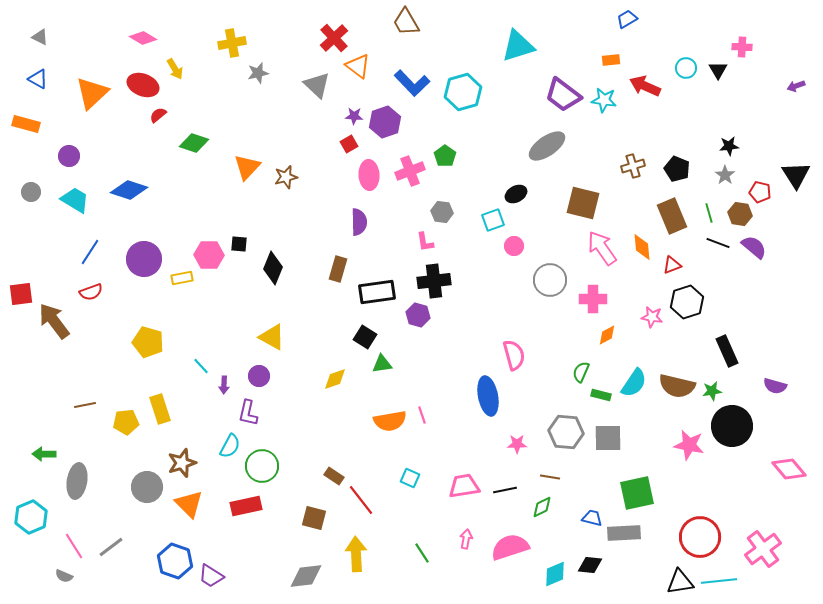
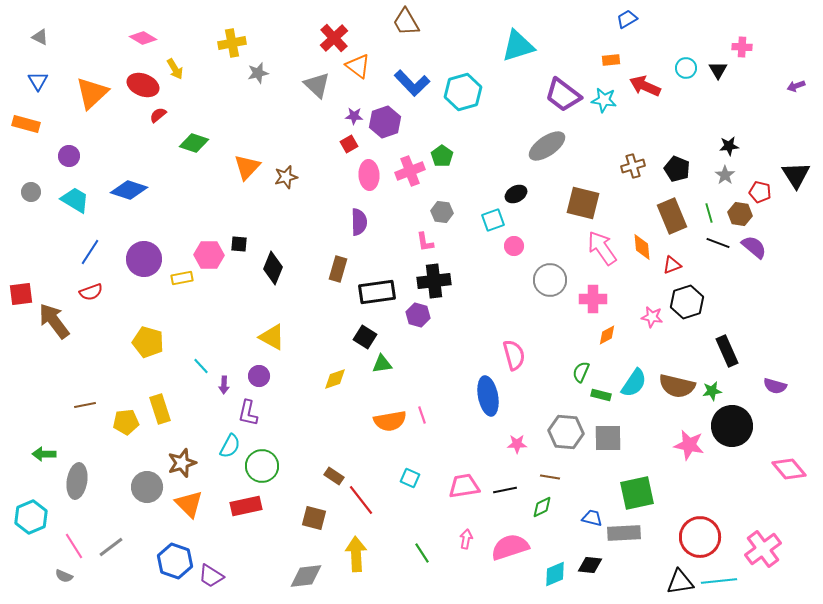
blue triangle at (38, 79): moved 2 px down; rotated 30 degrees clockwise
green pentagon at (445, 156): moved 3 px left
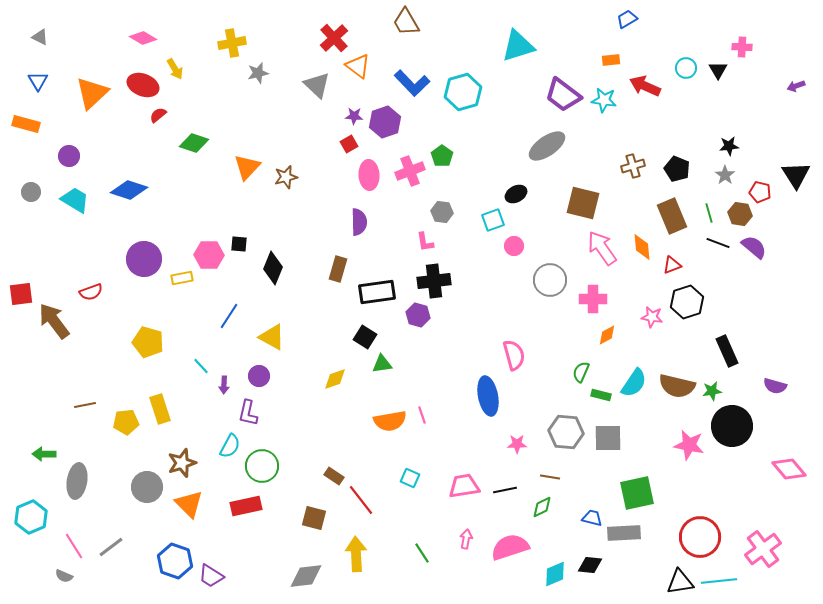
blue line at (90, 252): moved 139 px right, 64 px down
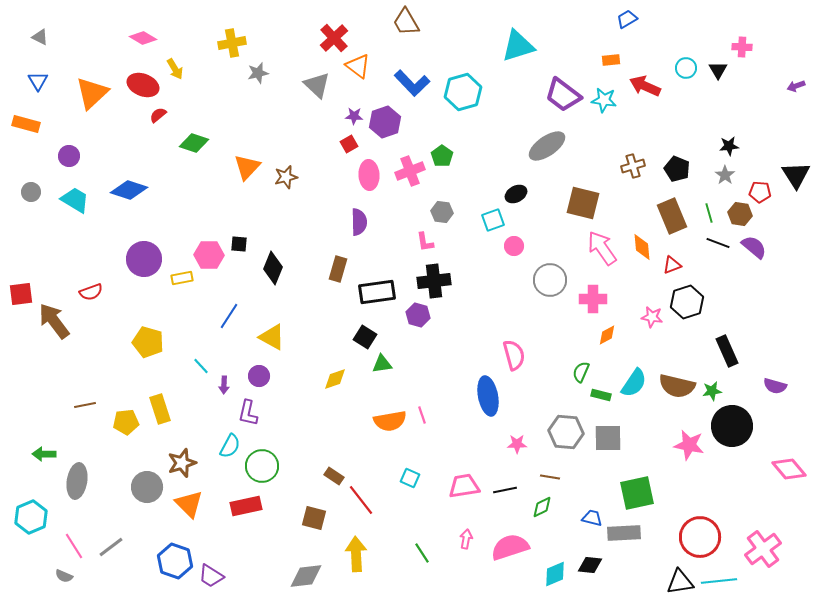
red pentagon at (760, 192): rotated 10 degrees counterclockwise
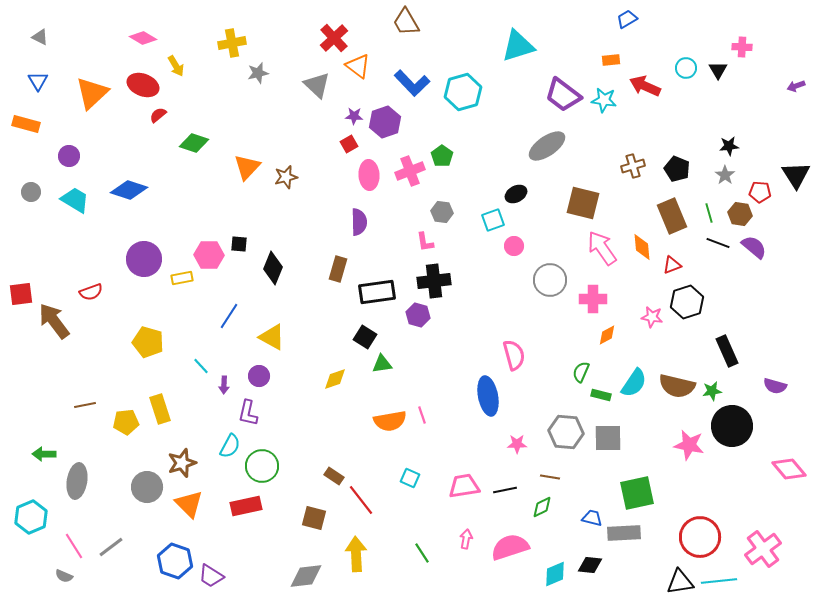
yellow arrow at (175, 69): moved 1 px right, 3 px up
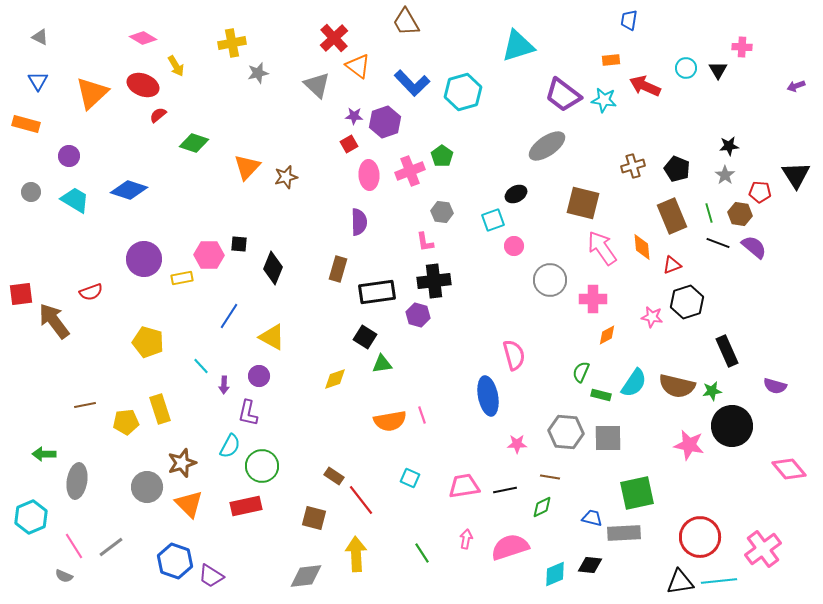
blue trapezoid at (627, 19): moved 2 px right, 1 px down; rotated 50 degrees counterclockwise
